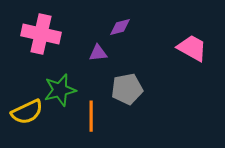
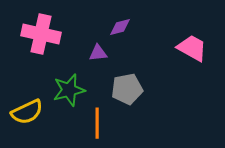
green star: moved 9 px right
orange line: moved 6 px right, 7 px down
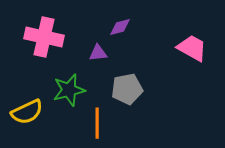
pink cross: moved 3 px right, 3 px down
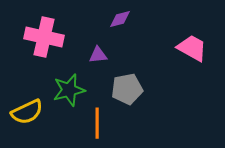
purple diamond: moved 8 px up
purple triangle: moved 2 px down
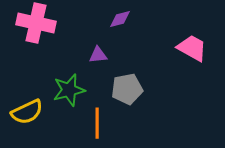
pink cross: moved 8 px left, 14 px up
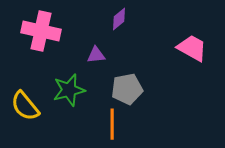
purple diamond: moved 1 px left; rotated 25 degrees counterclockwise
pink cross: moved 5 px right, 8 px down
purple triangle: moved 2 px left
yellow semicircle: moved 2 px left, 6 px up; rotated 76 degrees clockwise
orange line: moved 15 px right, 1 px down
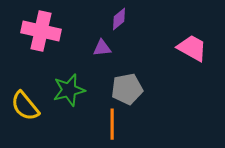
purple triangle: moved 6 px right, 7 px up
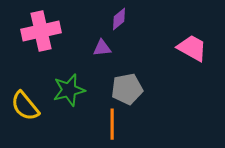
pink cross: rotated 24 degrees counterclockwise
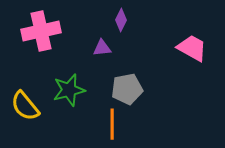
purple diamond: moved 2 px right, 1 px down; rotated 25 degrees counterclockwise
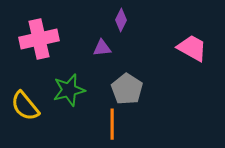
pink cross: moved 2 px left, 8 px down
gray pentagon: rotated 28 degrees counterclockwise
